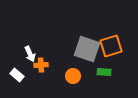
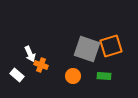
orange cross: rotated 24 degrees clockwise
green rectangle: moved 4 px down
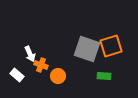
orange circle: moved 15 px left
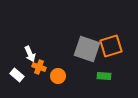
orange cross: moved 2 px left, 2 px down
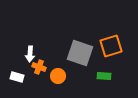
gray square: moved 7 px left, 4 px down
white arrow: rotated 28 degrees clockwise
white rectangle: moved 2 px down; rotated 24 degrees counterclockwise
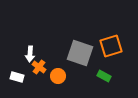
orange cross: rotated 16 degrees clockwise
green rectangle: rotated 24 degrees clockwise
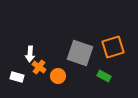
orange square: moved 2 px right, 1 px down
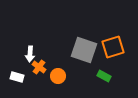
gray square: moved 4 px right, 3 px up
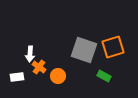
white rectangle: rotated 24 degrees counterclockwise
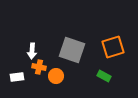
gray square: moved 12 px left
white arrow: moved 2 px right, 3 px up
orange cross: rotated 24 degrees counterclockwise
orange circle: moved 2 px left
